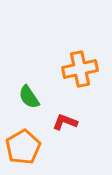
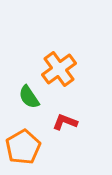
orange cross: moved 21 px left; rotated 24 degrees counterclockwise
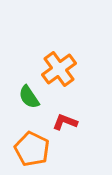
orange pentagon: moved 9 px right, 2 px down; rotated 16 degrees counterclockwise
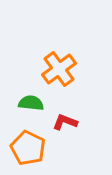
green semicircle: moved 2 px right, 6 px down; rotated 130 degrees clockwise
orange pentagon: moved 4 px left, 1 px up
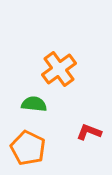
green semicircle: moved 3 px right, 1 px down
red L-shape: moved 24 px right, 10 px down
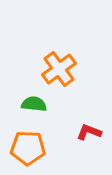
orange pentagon: rotated 24 degrees counterclockwise
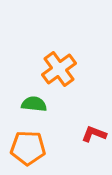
red L-shape: moved 5 px right, 2 px down
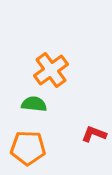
orange cross: moved 8 px left, 1 px down
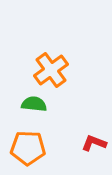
red L-shape: moved 9 px down
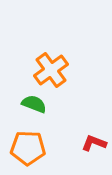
green semicircle: rotated 15 degrees clockwise
